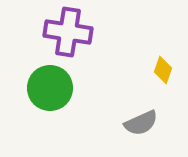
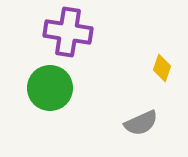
yellow diamond: moved 1 px left, 2 px up
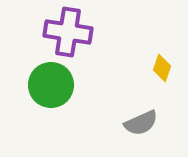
green circle: moved 1 px right, 3 px up
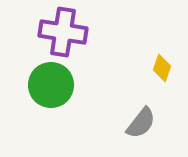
purple cross: moved 5 px left
gray semicircle: rotated 28 degrees counterclockwise
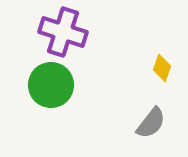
purple cross: rotated 9 degrees clockwise
gray semicircle: moved 10 px right
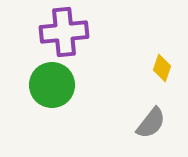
purple cross: moved 1 px right; rotated 24 degrees counterclockwise
green circle: moved 1 px right
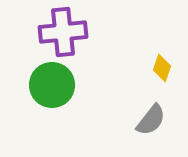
purple cross: moved 1 px left
gray semicircle: moved 3 px up
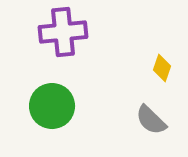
green circle: moved 21 px down
gray semicircle: rotated 96 degrees clockwise
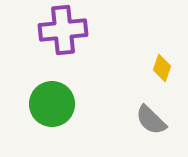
purple cross: moved 2 px up
green circle: moved 2 px up
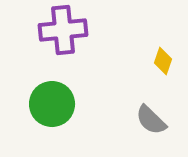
yellow diamond: moved 1 px right, 7 px up
